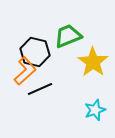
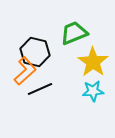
green trapezoid: moved 6 px right, 3 px up
cyan star: moved 2 px left, 19 px up; rotated 15 degrees clockwise
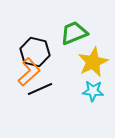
yellow star: rotated 12 degrees clockwise
orange L-shape: moved 4 px right, 1 px down
cyan star: rotated 10 degrees clockwise
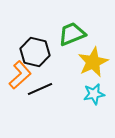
green trapezoid: moved 2 px left, 1 px down
orange L-shape: moved 9 px left, 3 px down
cyan star: moved 1 px right, 3 px down; rotated 15 degrees counterclockwise
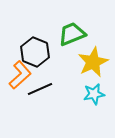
black hexagon: rotated 8 degrees clockwise
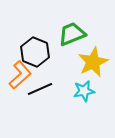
cyan star: moved 10 px left, 3 px up
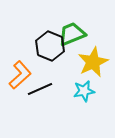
black hexagon: moved 15 px right, 6 px up
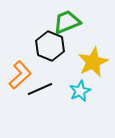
green trapezoid: moved 5 px left, 12 px up
cyan star: moved 4 px left; rotated 15 degrees counterclockwise
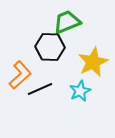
black hexagon: moved 1 px down; rotated 20 degrees counterclockwise
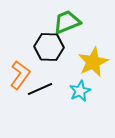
black hexagon: moved 1 px left
orange L-shape: rotated 12 degrees counterclockwise
